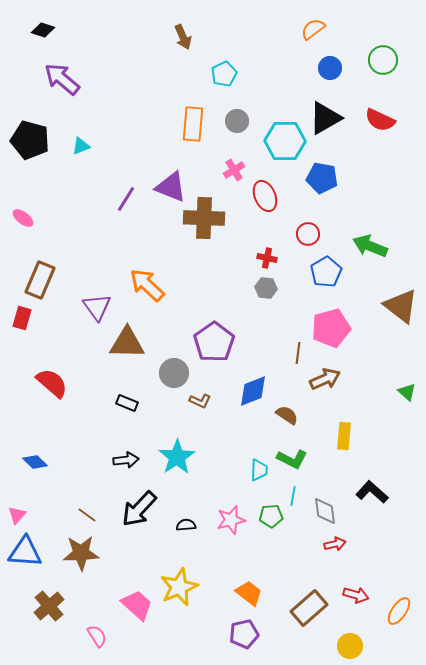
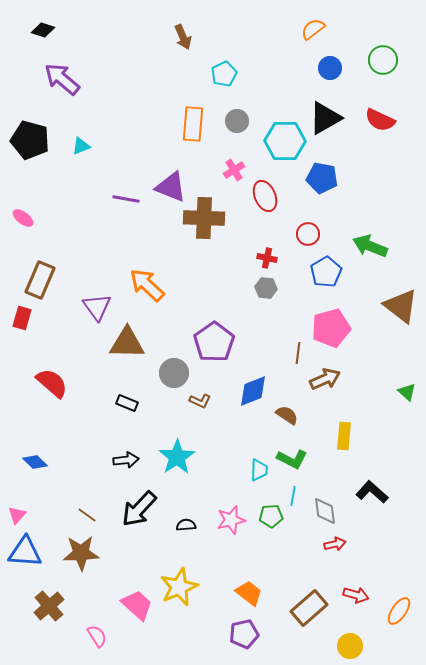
purple line at (126, 199): rotated 68 degrees clockwise
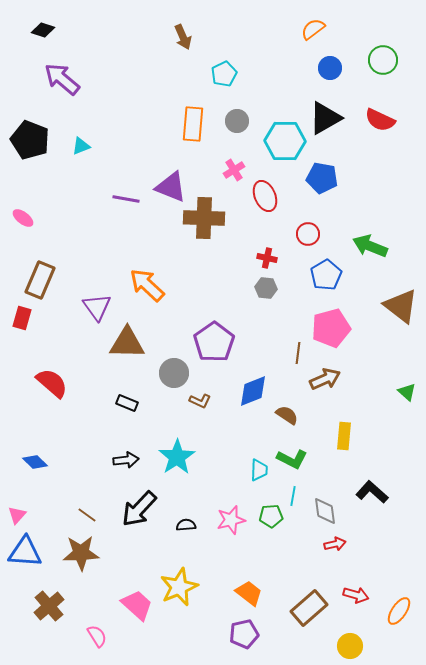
black pentagon at (30, 140): rotated 6 degrees clockwise
blue pentagon at (326, 272): moved 3 px down
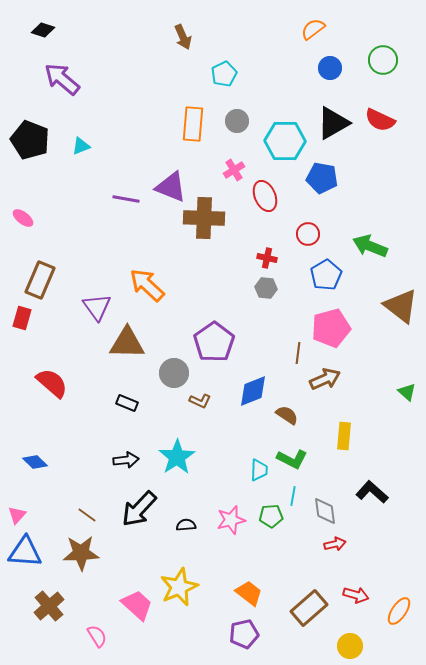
black triangle at (325, 118): moved 8 px right, 5 px down
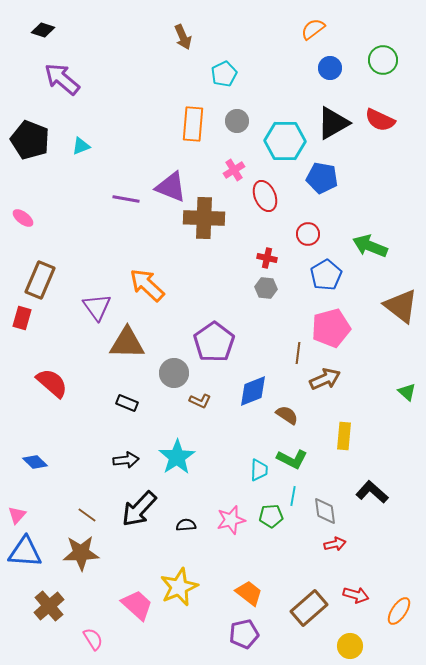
pink semicircle at (97, 636): moved 4 px left, 3 px down
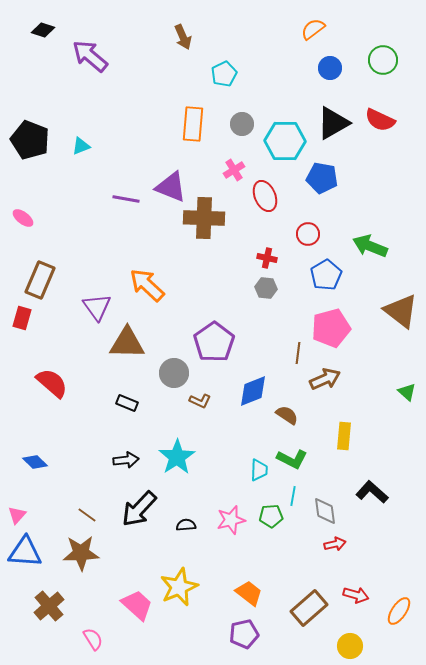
purple arrow at (62, 79): moved 28 px right, 23 px up
gray circle at (237, 121): moved 5 px right, 3 px down
brown triangle at (401, 306): moved 5 px down
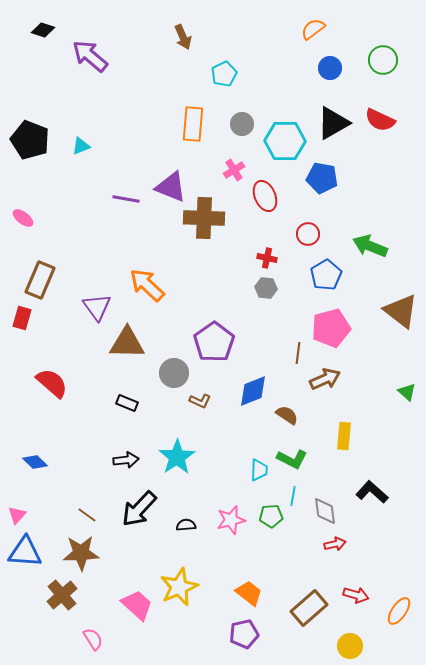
brown cross at (49, 606): moved 13 px right, 11 px up
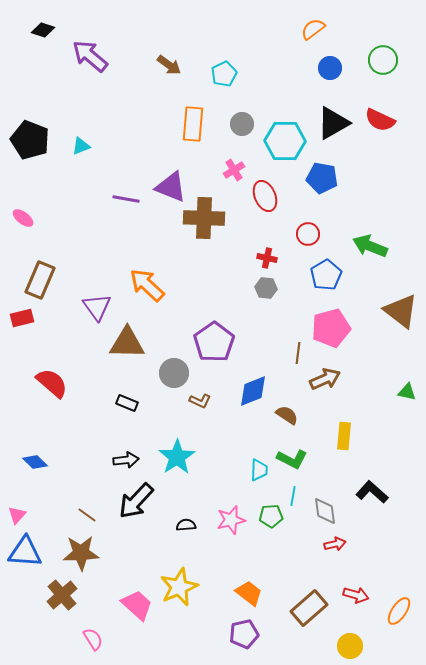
brown arrow at (183, 37): moved 14 px left, 28 px down; rotated 30 degrees counterclockwise
red rectangle at (22, 318): rotated 60 degrees clockwise
green triangle at (407, 392): rotated 30 degrees counterclockwise
black arrow at (139, 509): moved 3 px left, 8 px up
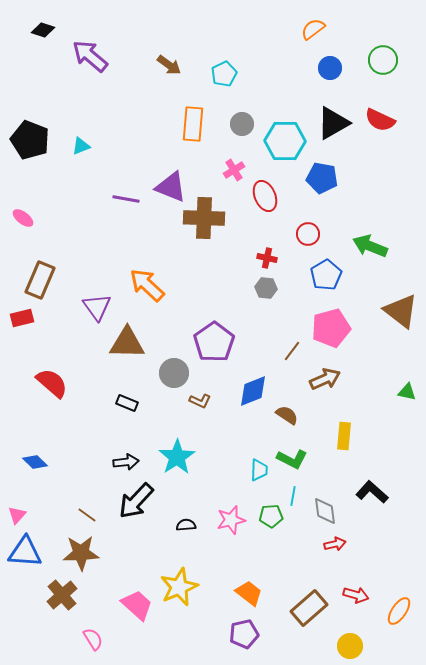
brown line at (298, 353): moved 6 px left, 2 px up; rotated 30 degrees clockwise
black arrow at (126, 460): moved 2 px down
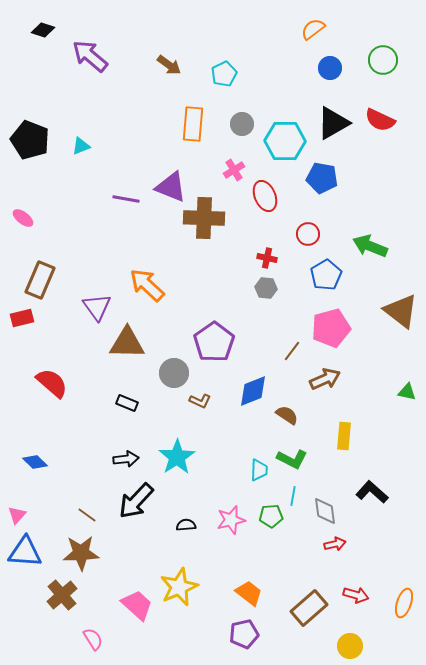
black arrow at (126, 462): moved 3 px up
orange ellipse at (399, 611): moved 5 px right, 8 px up; rotated 16 degrees counterclockwise
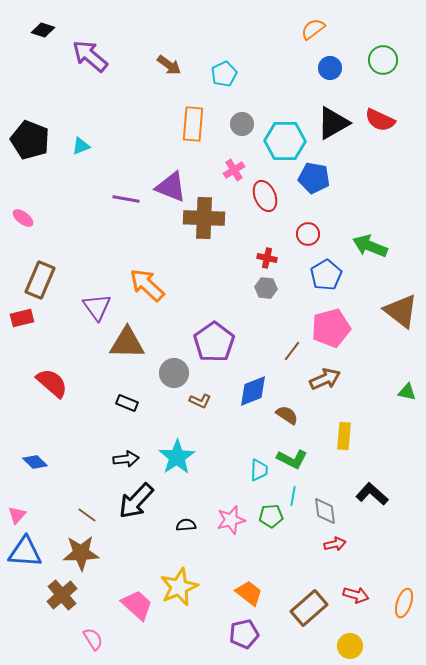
blue pentagon at (322, 178): moved 8 px left
black L-shape at (372, 492): moved 2 px down
